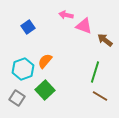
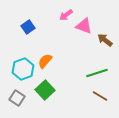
pink arrow: rotated 48 degrees counterclockwise
green line: moved 2 px right, 1 px down; rotated 55 degrees clockwise
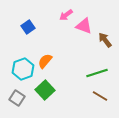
brown arrow: rotated 14 degrees clockwise
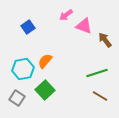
cyan hexagon: rotated 10 degrees clockwise
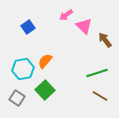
pink triangle: rotated 24 degrees clockwise
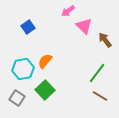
pink arrow: moved 2 px right, 4 px up
green line: rotated 35 degrees counterclockwise
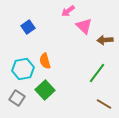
brown arrow: rotated 56 degrees counterclockwise
orange semicircle: rotated 56 degrees counterclockwise
brown line: moved 4 px right, 8 px down
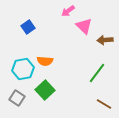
orange semicircle: rotated 70 degrees counterclockwise
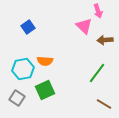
pink arrow: moved 30 px right; rotated 72 degrees counterclockwise
green square: rotated 18 degrees clockwise
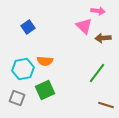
pink arrow: rotated 64 degrees counterclockwise
brown arrow: moved 2 px left, 2 px up
gray square: rotated 14 degrees counterclockwise
brown line: moved 2 px right, 1 px down; rotated 14 degrees counterclockwise
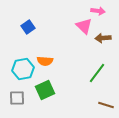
gray square: rotated 21 degrees counterclockwise
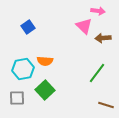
green square: rotated 18 degrees counterclockwise
